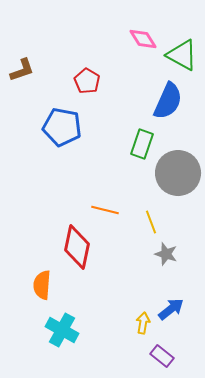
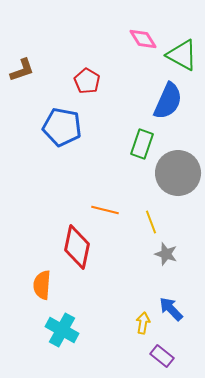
blue arrow: rotated 96 degrees counterclockwise
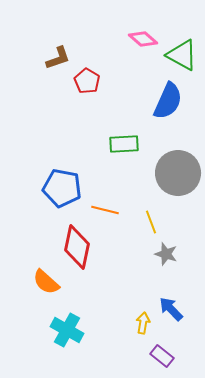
pink diamond: rotated 16 degrees counterclockwise
brown L-shape: moved 36 px right, 12 px up
blue pentagon: moved 61 px down
green rectangle: moved 18 px left; rotated 68 degrees clockwise
orange semicircle: moved 4 px right, 3 px up; rotated 52 degrees counterclockwise
cyan cross: moved 5 px right
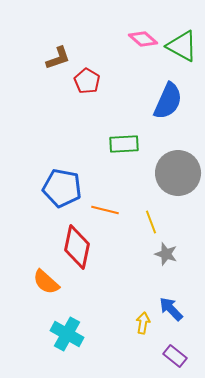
green triangle: moved 9 px up
cyan cross: moved 4 px down
purple rectangle: moved 13 px right
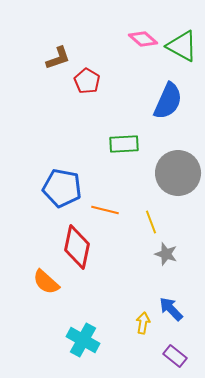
cyan cross: moved 16 px right, 6 px down
